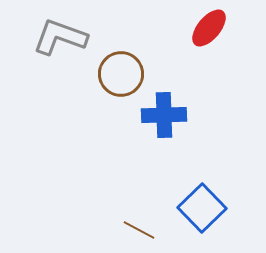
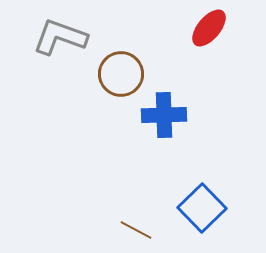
brown line: moved 3 px left
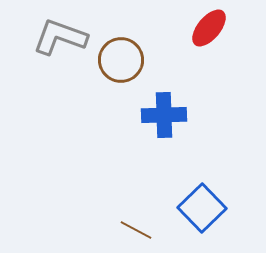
brown circle: moved 14 px up
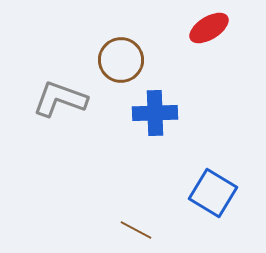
red ellipse: rotated 18 degrees clockwise
gray L-shape: moved 62 px down
blue cross: moved 9 px left, 2 px up
blue square: moved 11 px right, 15 px up; rotated 15 degrees counterclockwise
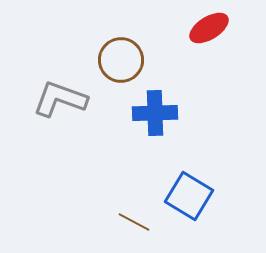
blue square: moved 24 px left, 3 px down
brown line: moved 2 px left, 8 px up
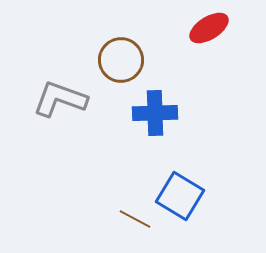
blue square: moved 9 px left
brown line: moved 1 px right, 3 px up
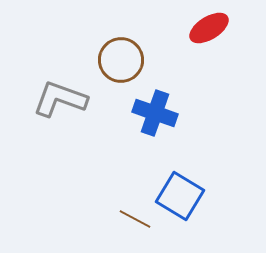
blue cross: rotated 21 degrees clockwise
